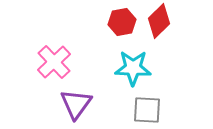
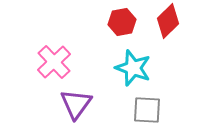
red diamond: moved 9 px right
cyan star: rotated 18 degrees clockwise
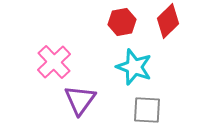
cyan star: moved 1 px right, 1 px up
purple triangle: moved 4 px right, 4 px up
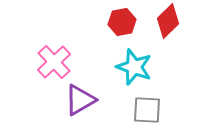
purple triangle: rotated 24 degrees clockwise
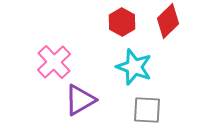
red hexagon: rotated 20 degrees counterclockwise
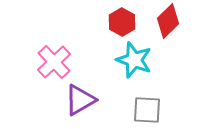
cyan star: moved 7 px up
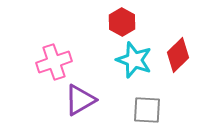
red diamond: moved 10 px right, 34 px down
pink cross: rotated 24 degrees clockwise
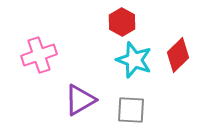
pink cross: moved 15 px left, 7 px up
gray square: moved 16 px left
